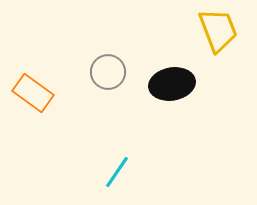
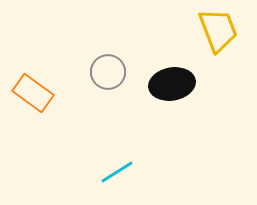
cyan line: rotated 24 degrees clockwise
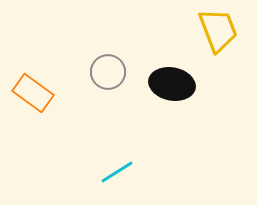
black ellipse: rotated 21 degrees clockwise
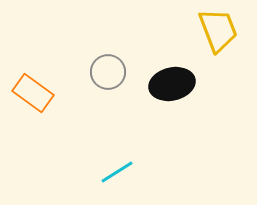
black ellipse: rotated 24 degrees counterclockwise
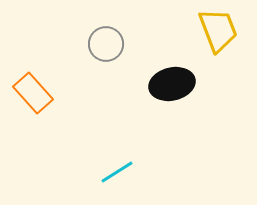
gray circle: moved 2 px left, 28 px up
orange rectangle: rotated 12 degrees clockwise
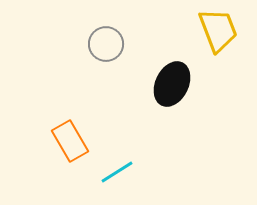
black ellipse: rotated 51 degrees counterclockwise
orange rectangle: moved 37 px right, 48 px down; rotated 12 degrees clockwise
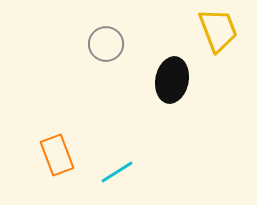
black ellipse: moved 4 px up; rotated 15 degrees counterclockwise
orange rectangle: moved 13 px left, 14 px down; rotated 9 degrees clockwise
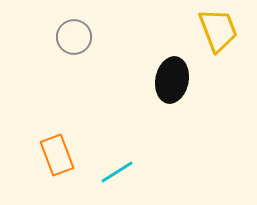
gray circle: moved 32 px left, 7 px up
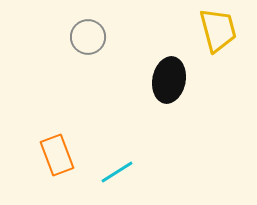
yellow trapezoid: rotated 6 degrees clockwise
gray circle: moved 14 px right
black ellipse: moved 3 px left
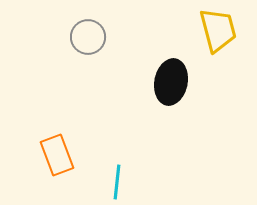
black ellipse: moved 2 px right, 2 px down
cyan line: moved 10 px down; rotated 52 degrees counterclockwise
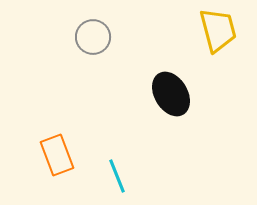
gray circle: moved 5 px right
black ellipse: moved 12 px down; rotated 42 degrees counterclockwise
cyan line: moved 6 px up; rotated 28 degrees counterclockwise
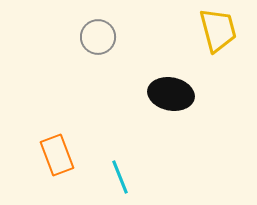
gray circle: moved 5 px right
black ellipse: rotated 48 degrees counterclockwise
cyan line: moved 3 px right, 1 px down
